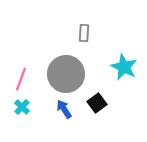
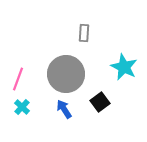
pink line: moved 3 px left
black square: moved 3 px right, 1 px up
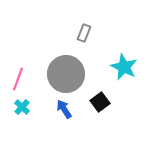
gray rectangle: rotated 18 degrees clockwise
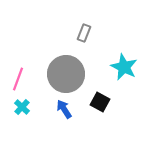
black square: rotated 24 degrees counterclockwise
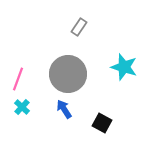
gray rectangle: moved 5 px left, 6 px up; rotated 12 degrees clockwise
cyan star: rotated 8 degrees counterclockwise
gray circle: moved 2 px right
black square: moved 2 px right, 21 px down
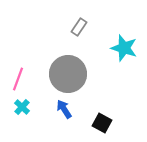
cyan star: moved 19 px up
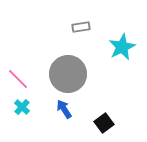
gray rectangle: moved 2 px right; rotated 48 degrees clockwise
cyan star: moved 2 px left, 1 px up; rotated 28 degrees clockwise
pink line: rotated 65 degrees counterclockwise
black square: moved 2 px right; rotated 24 degrees clockwise
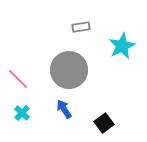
cyan star: moved 1 px up
gray circle: moved 1 px right, 4 px up
cyan cross: moved 6 px down
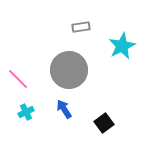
cyan cross: moved 4 px right, 1 px up; rotated 21 degrees clockwise
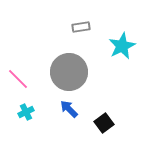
gray circle: moved 2 px down
blue arrow: moved 5 px right; rotated 12 degrees counterclockwise
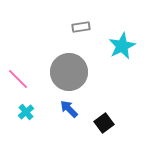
cyan cross: rotated 14 degrees counterclockwise
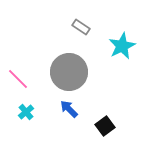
gray rectangle: rotated 42 degrees clockwise
black square: moved 1 px right, 3 px down
